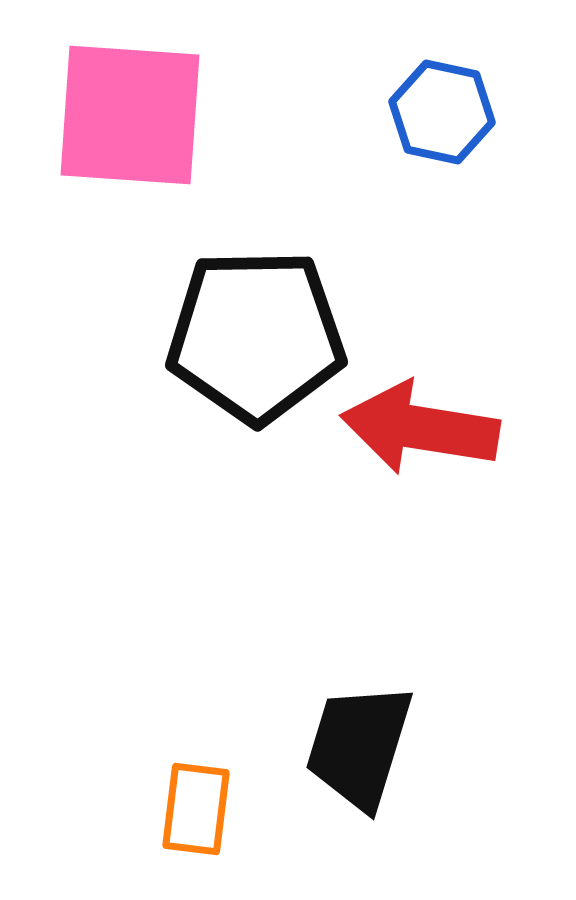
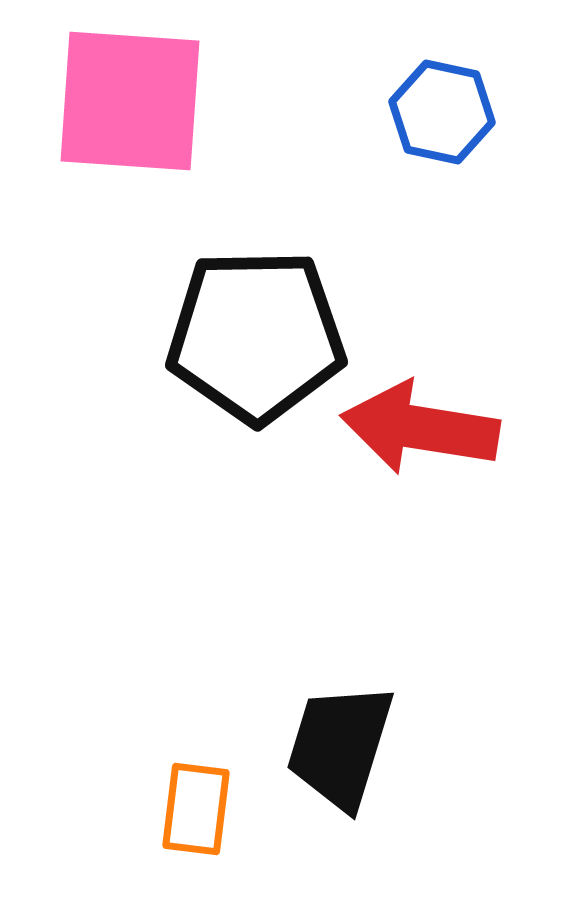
pink square: moved 14 px up
black trapezoid: moved 19 px left
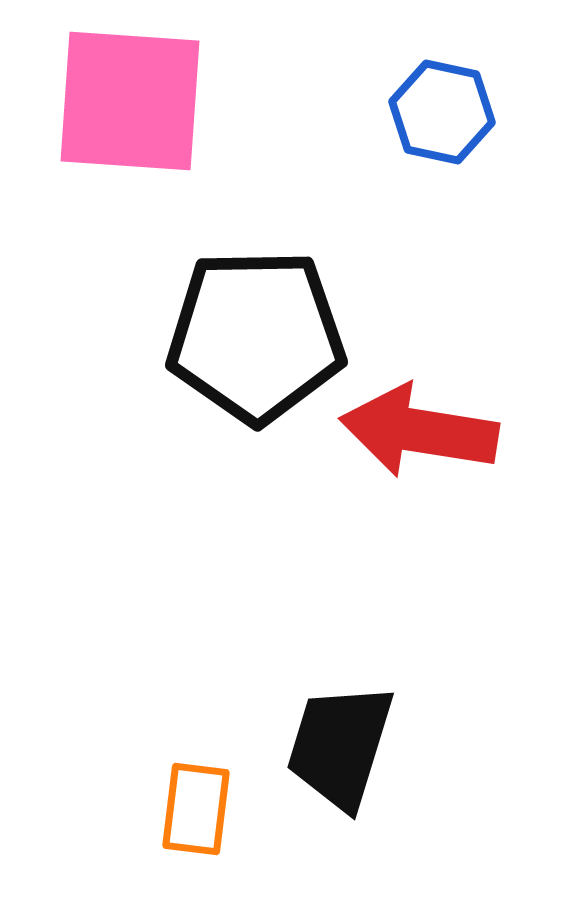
red arrow: moved 1 px left, 3 px down
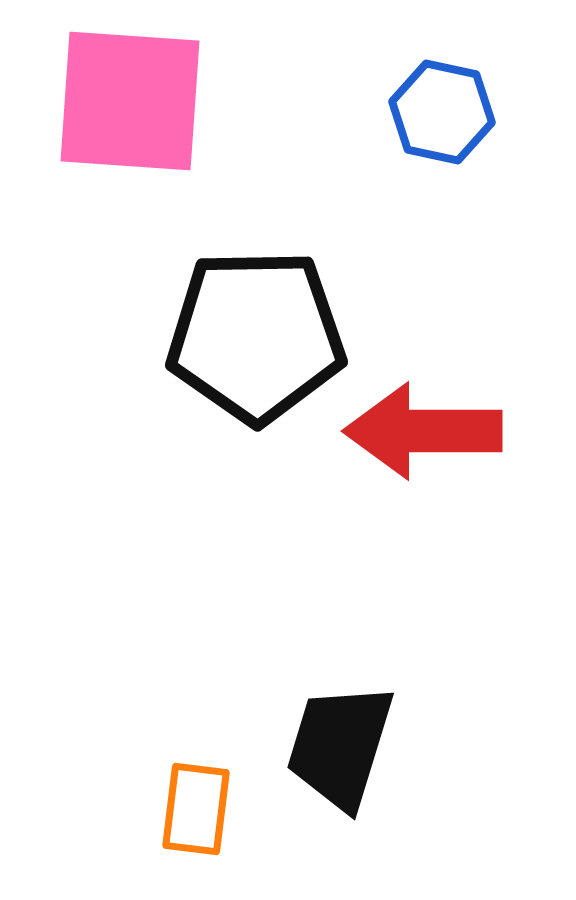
red arrow: moved 4 px right; rotated 9 degrees counterclockwise
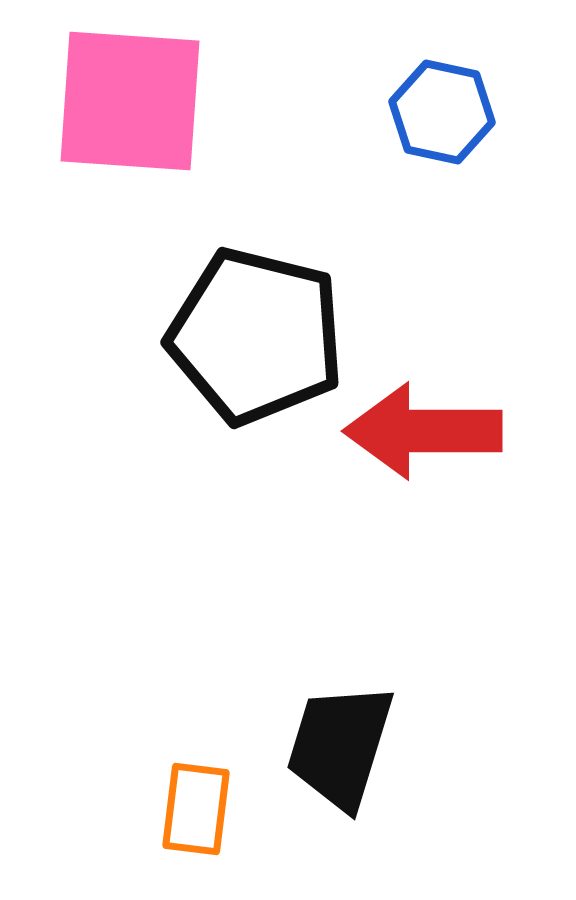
black pentagon: rotated 15 degrees clockwise
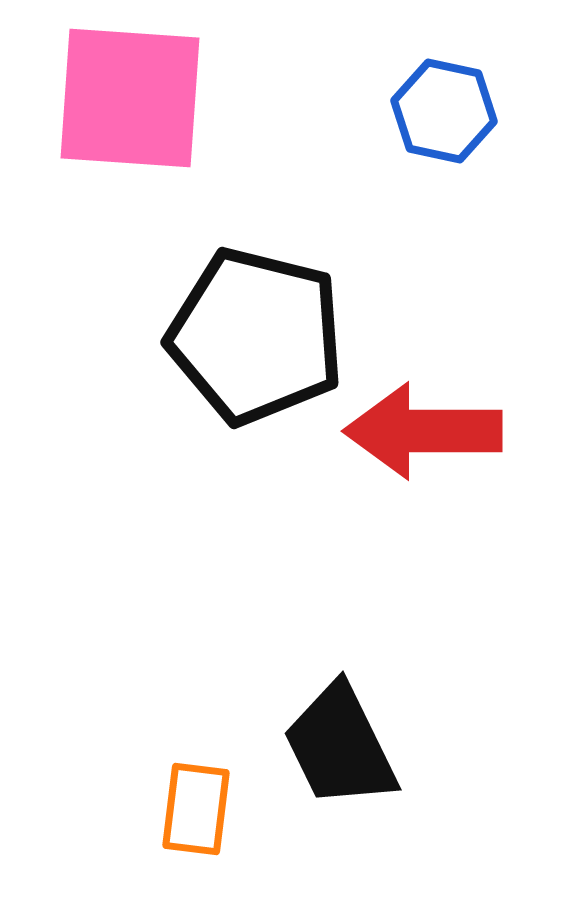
pink square: moved 3 px up
blue hexagon: moved 2 px right, 1 px up
black trapezoid: rotated 43 degrees counterclockwise
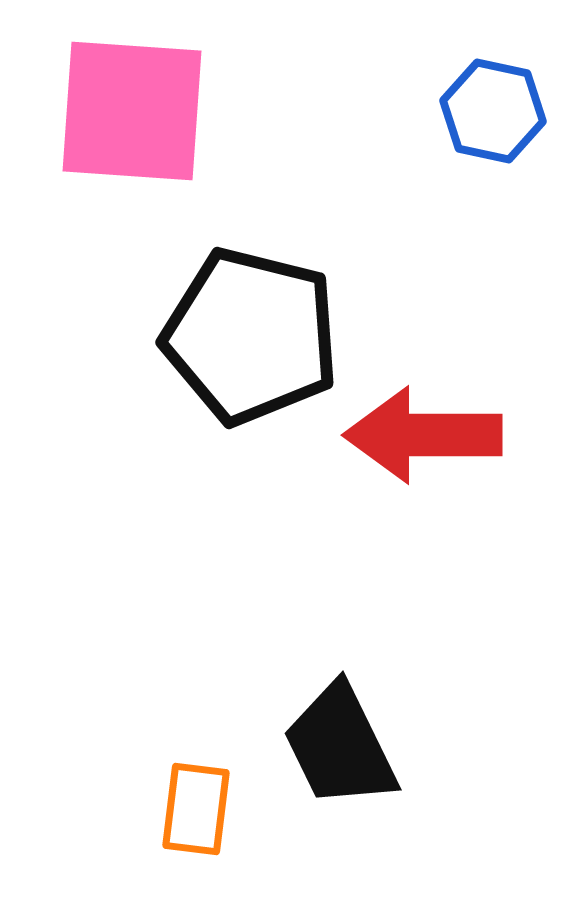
pink square: moved 2 px right, 13 px down
blue hexagon: moved 49 px right
black pentagon: moved 5 px left
red arrow: moved 4 px down
